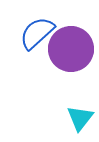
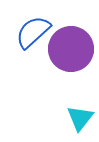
blue semicircle: moved 4 px left, 1 px up
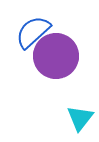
purple circle: moved 15 px left, 7 px down
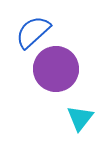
purple circle: moved 13 px down
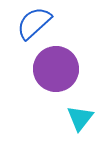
blue semicircle: moved 1 px right, 9 px up
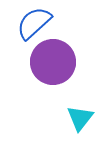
purple circle: moved 3 px left, 7 px up
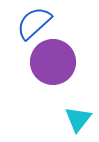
cyan triangle: moved 2 px left, 1 px down
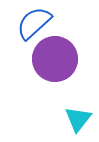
purple circle: moved 2 px right, 3 px up
